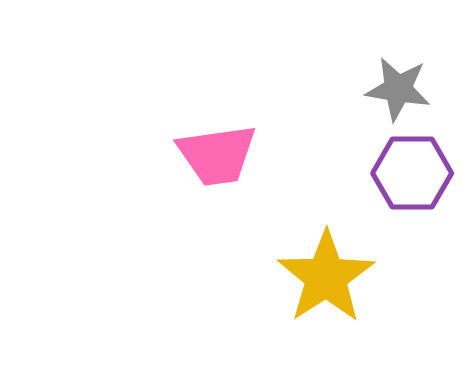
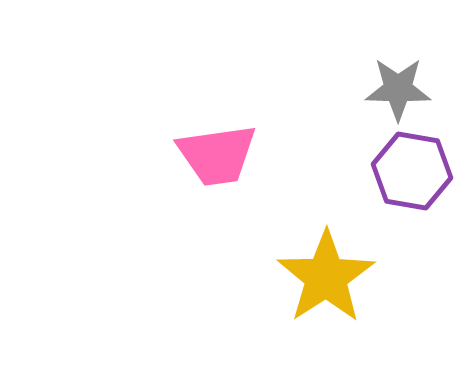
gray star: rotated 8 degrees counterclockwise
purple hexagon: moved 2 px up; rotated 10 degrees clockwise
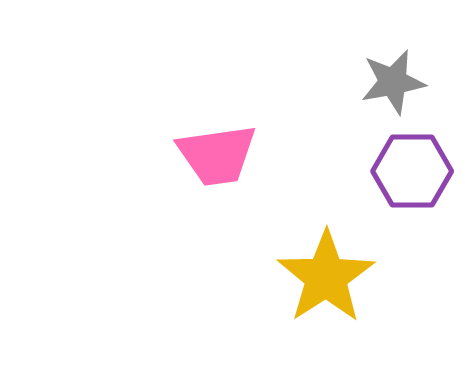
gray star: moved 5 px left, 7 px up; rotated 12 degrees counterclockwise
purple hexagon: rotated 10 degrees counterclockwise
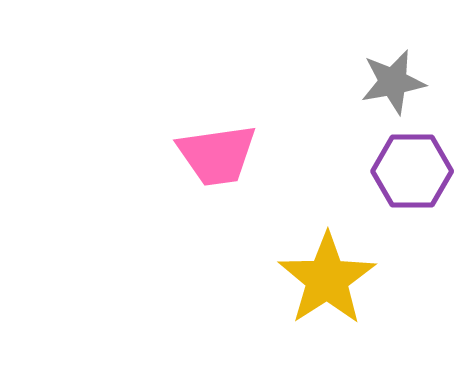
yellow star: moved 1 px right, 2 px down
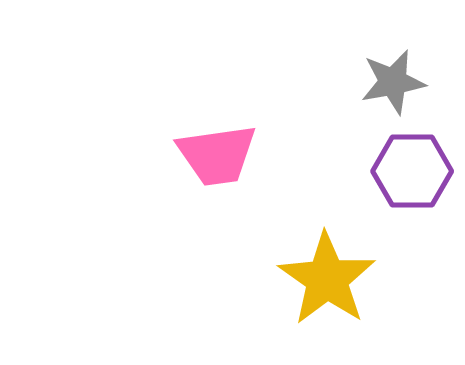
yellow star: rotated 4 degrees counterclockwise
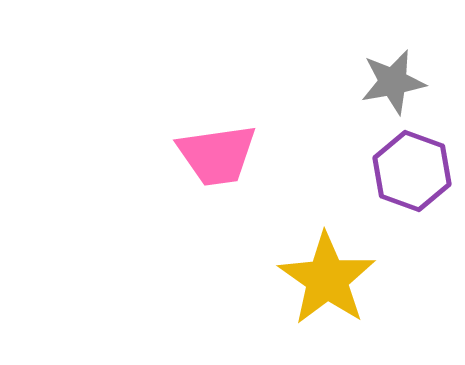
purple hexagon: rotated 20 degrees clockwise
